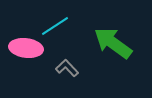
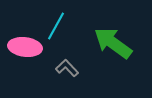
cyan line: moved 1 px right; rotated 28 degrees counterclockwise
pink ellipse: moved 1 px left, 1 px up
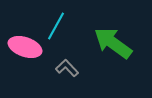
pink ellipse: rotated 12 degrees clockwise
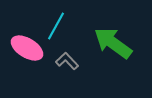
pink ellipse: moved 2 px right, 1 px down; rotated 12 degrees clockwise
gray L-shape: moved 7 px up
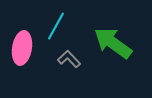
pink ellipse: moved 5 px left; rotated 68 degrees clockwise
gray L-shape: moved 2 px right, 2 px up
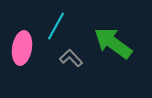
gray L-shape: moved 2 px right, 1 px up
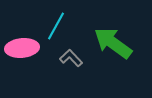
pink ellipse: rotated 76 degrees clockwise
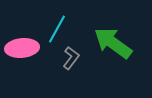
cyan line: moved 1 px right, 3 px down
gray L-shape: rotated 80 degrees clockwise
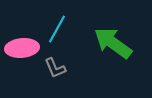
gray L-shape: moved 16 px left, 10 px down; rotated 120 degrees clockwise
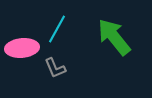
green arrow: moved 1 px right, 6 px up; rotated 15 degrees clockwise
